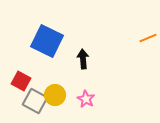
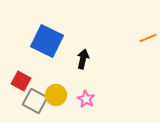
black arrow: rotated 18 degrees clockwise
yellow circle: moved 1 px right
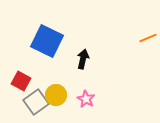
gray square: moved 1 px right, 1 px down; rotated 25 degrees clockwise
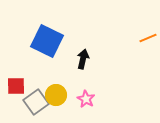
red square: moved 5 px left, 5 px down; rotated 30 degrees counterclockwise
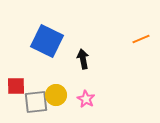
orange line: moved 7 px left, 1 px down
black arrow: rotated 24 degrees counterclockwise
gray square: rotated 30 degrees clockwise
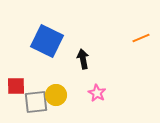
orange line: moved 1 px up
pink star: moved 11 px right, 6 px up
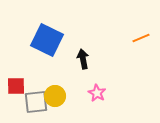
blue square: moved 1 px up
yellow circle: moved 1 px left, 1 px down
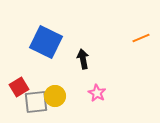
blue square: moved 1 px left, 2 px down
red square: moved 3 px right, 1 px down; rotated 30 degrees counterclockwise
